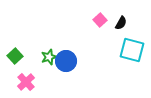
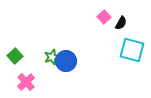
pink square: moved 4 px right, 3 px up
green star: moved 3 px right
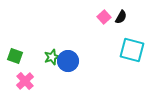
black semicircle: moved 6 px up
green square: rotated 28 degrees counterclockwise
blue circle: moved 2 px right
pink cross: moved 1 px left, 1 px up
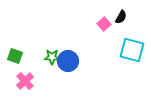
pink square: moved 7 px down
green star: rotated 21 degrees clockwise
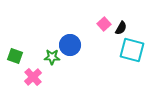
black semicircle: moved 11 px down
blue circle: moved 2 px right, 16 px up
pink cross: moved 8 px right, 4 px up
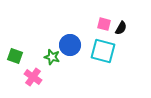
pink square: rotated 32 degrees counterclockwise
cyan square: moved 29 px left, 1 px down
green star: rotated 14 degrees clockwise
pink cross: rotated 12 degrees counterclockwise
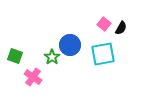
pink square: rotated 24 degrees clockwise
cyan square: moved 3 px down; rotated 25 degrees counterclockwise
green star: rotated 21 degrees clockwise
